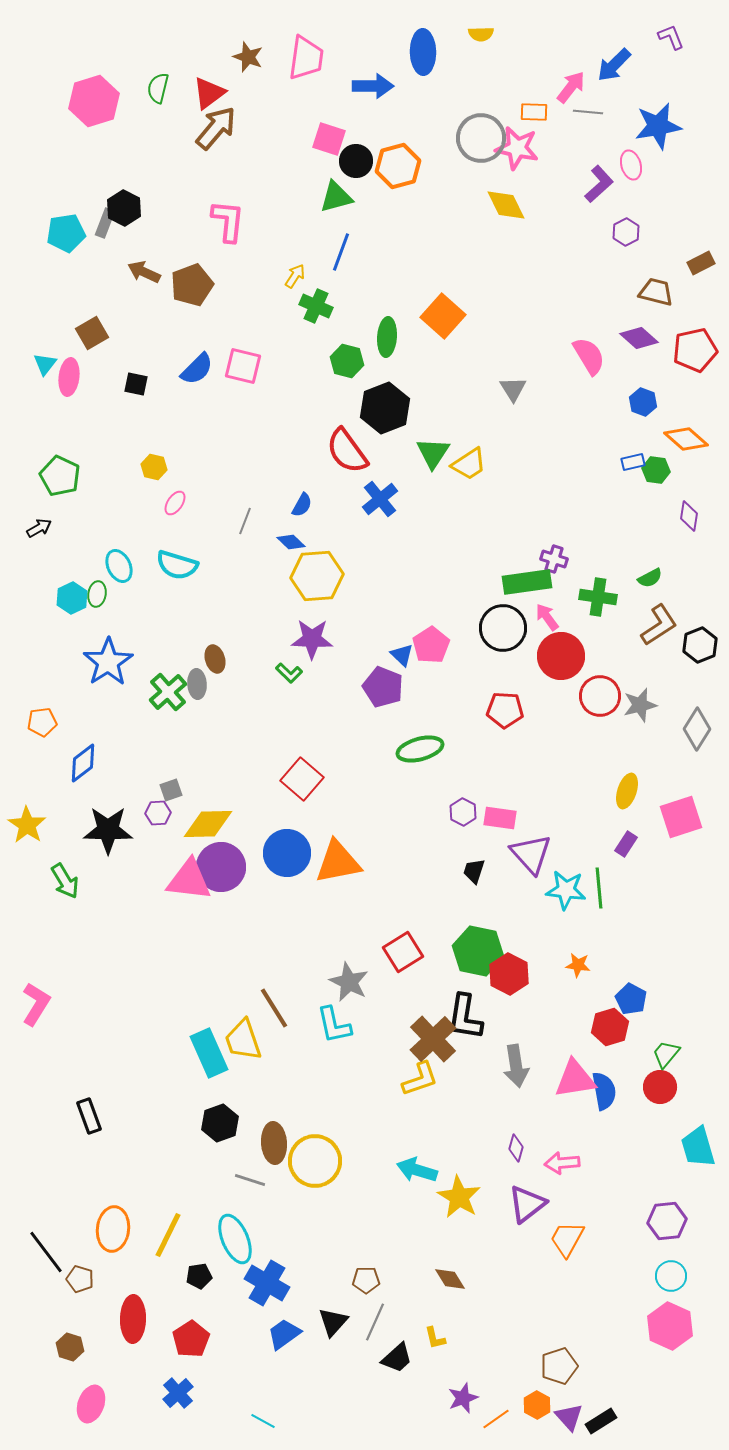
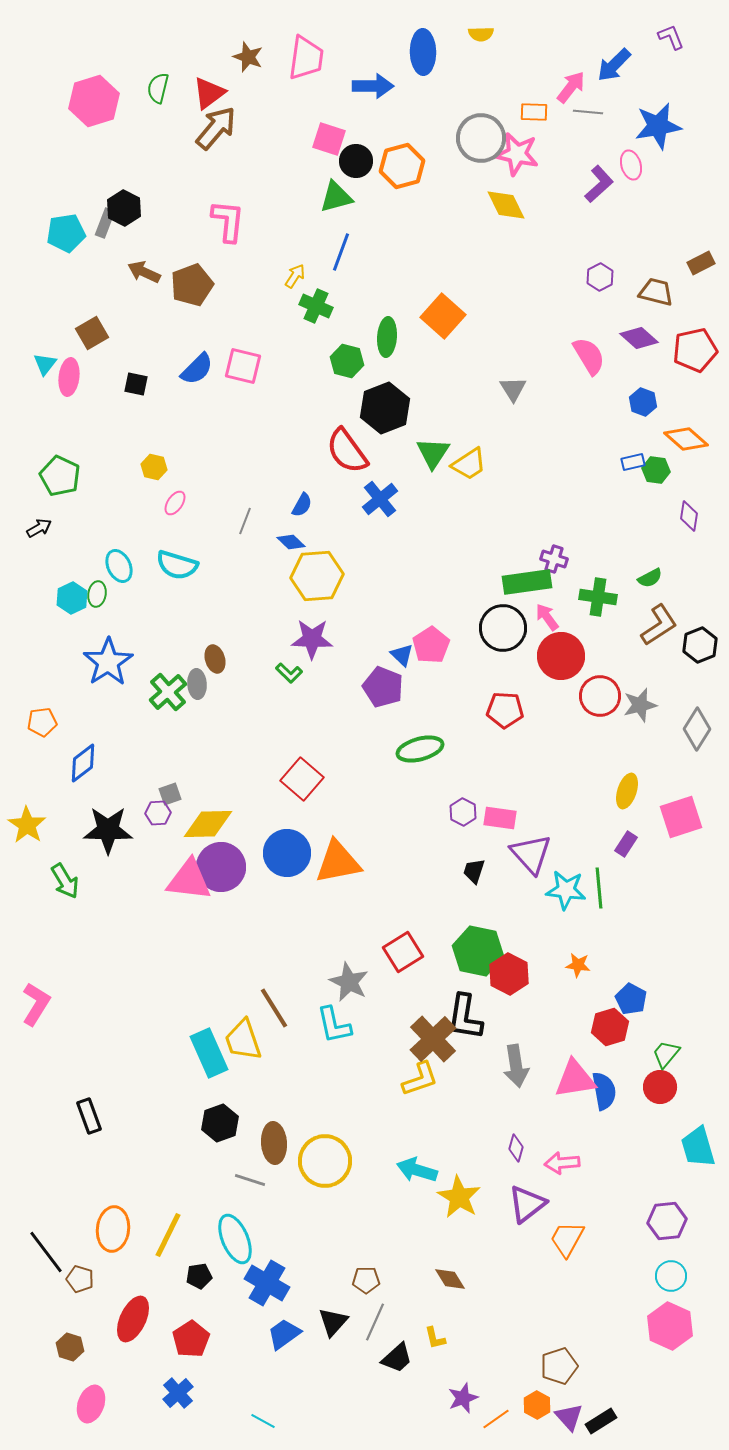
pink star at (517, 148): moved 6 px down
orange hexagon at (398, 166): moved 4 px right
purple hexagon at (626, 232): moved 26 px left, 45 px down
gray square at (171, 790): moved 1 px left, 4 px down
yellow circle at (315, 1161): moved 10 px right
red ellipse at (133, 1319): rotated 24 degrees clockwise
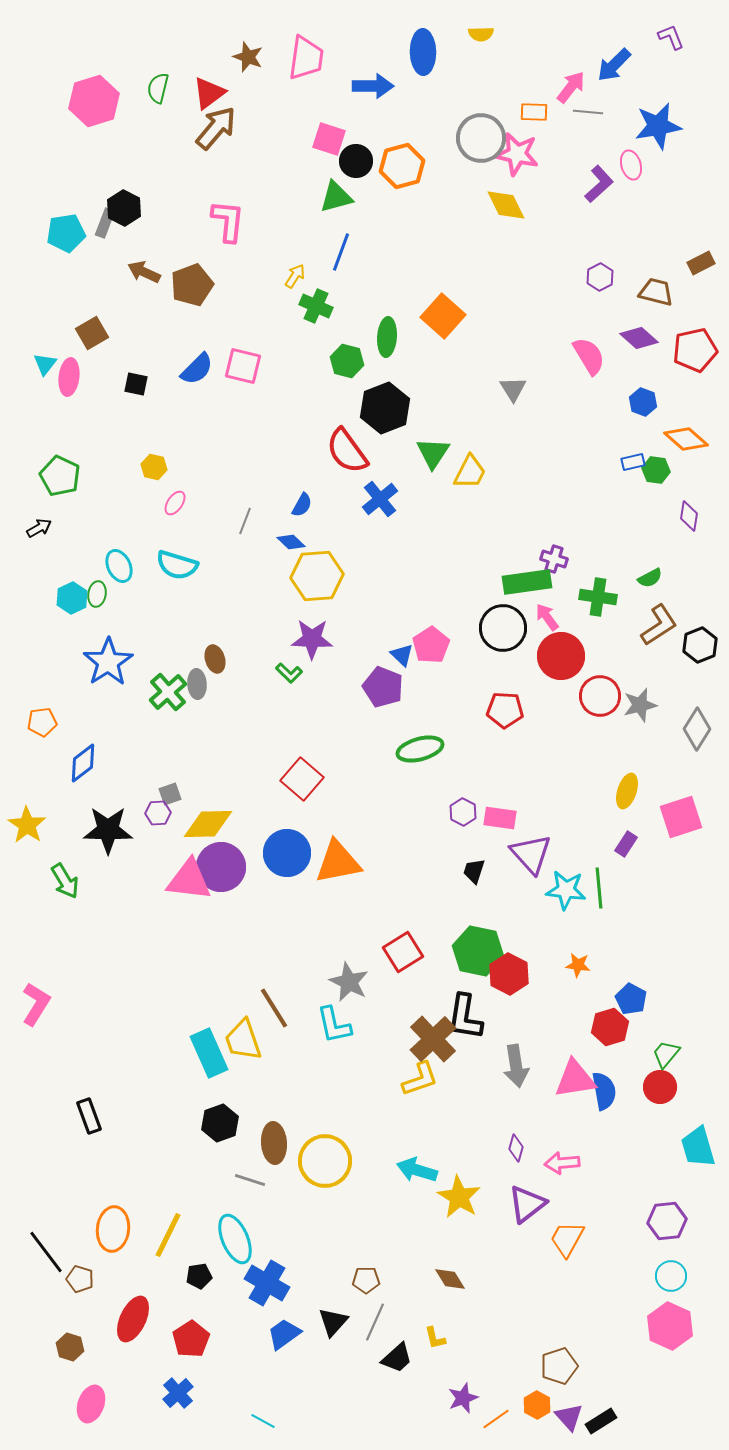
yellow trapezoid at (469, 464): moved 1 px right, 8 px down; rotated 30 degrees counterclockwise
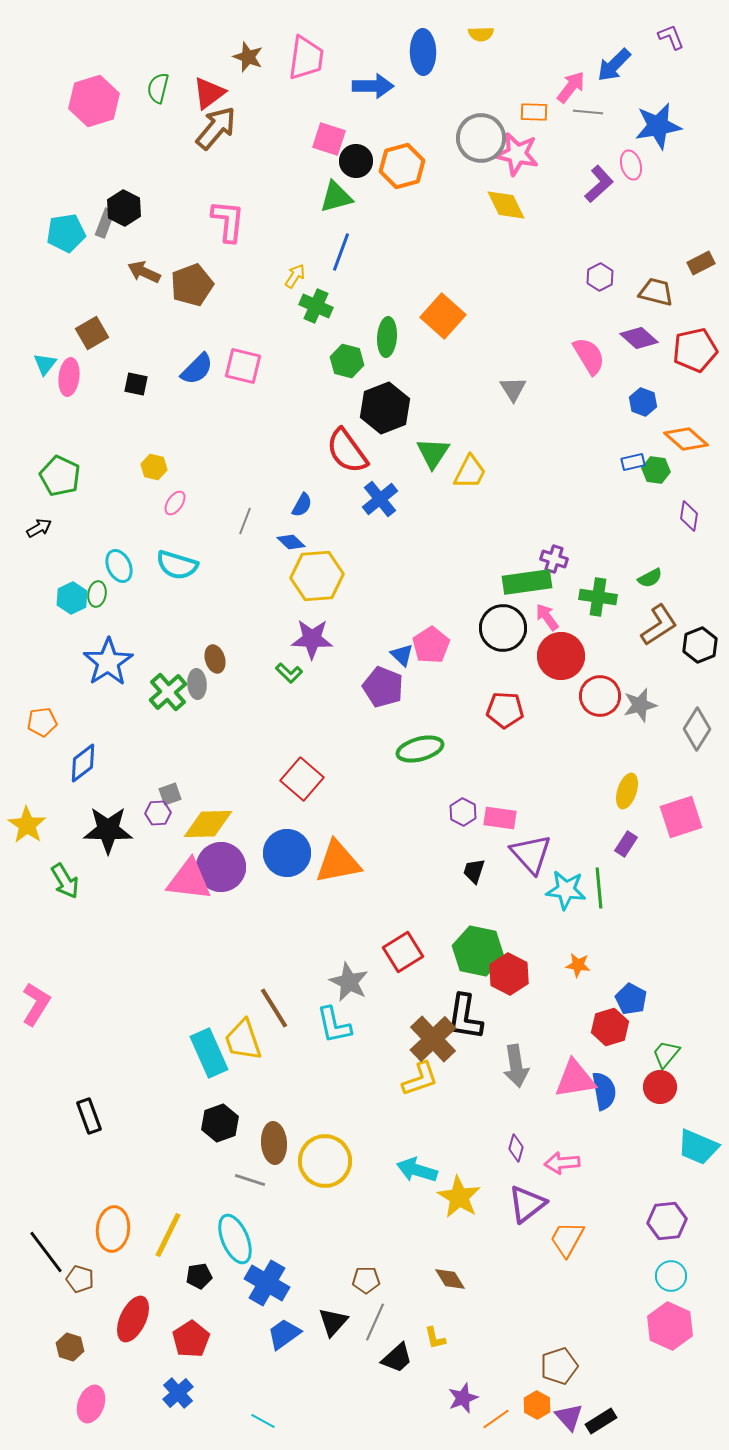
cyan trapezoid at (698, 1147): rotated 51 degrees counterclockwise
